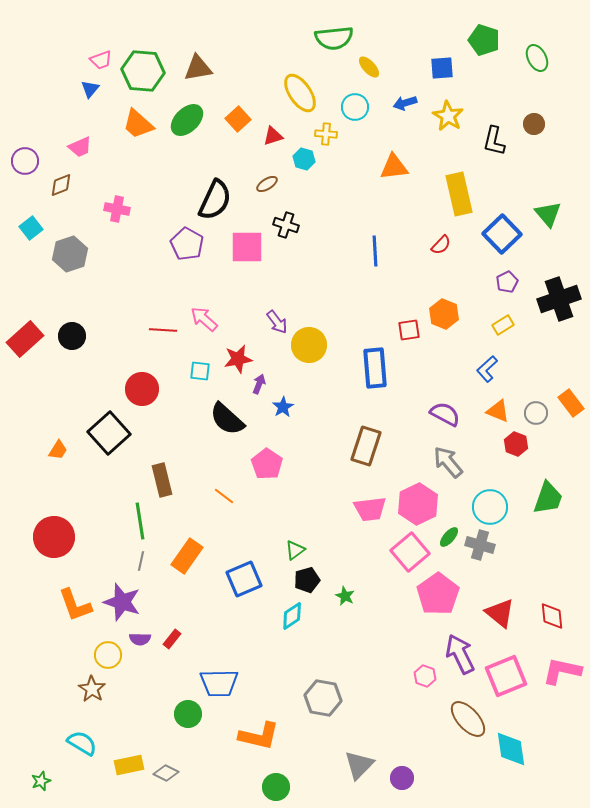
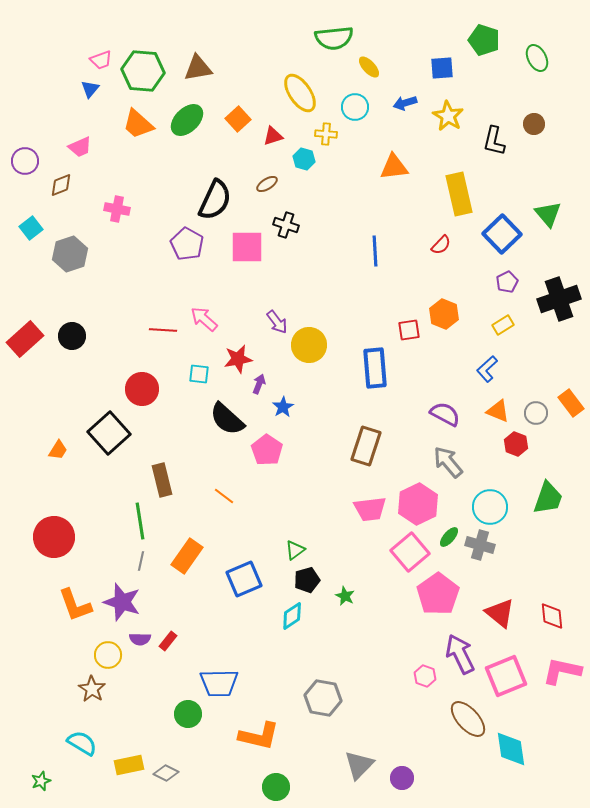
cyan square at (200, 371): moved 1 px left, 3 px down
pink pentagon at (267, 464): moved 14 px up
red rectangle at (172, 639): moved 4 px left, 2 px down
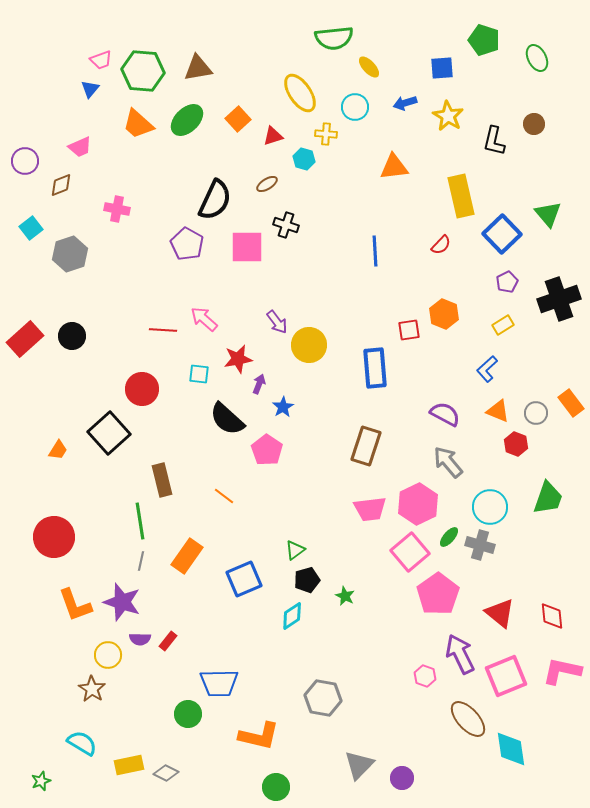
yellow rectangle at (459, 194): moved 2 px right, 2 px down
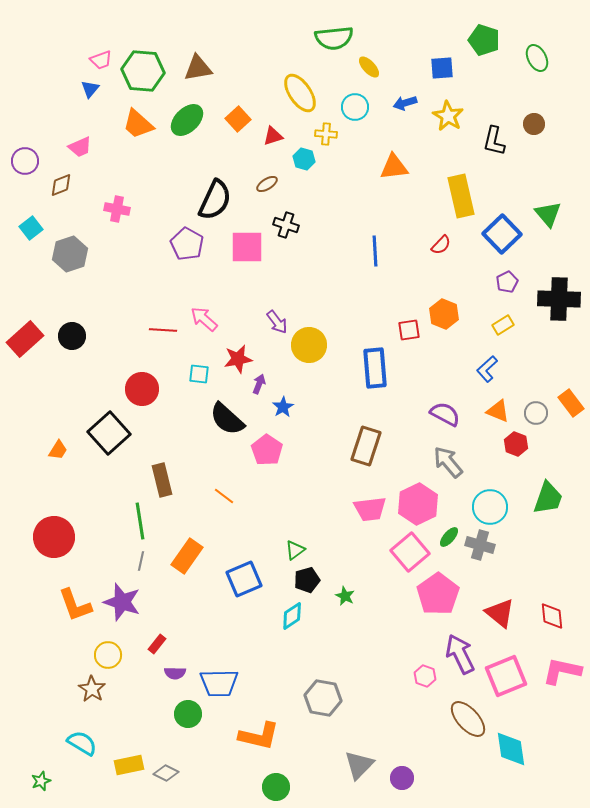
black cross at (559, 299): rotated 21 degrees clockwise
purple semicircle at (140, 639): moved 35 px right, 34 px down
red rectangle at (168, 641): moved 11 px left, 3 px down
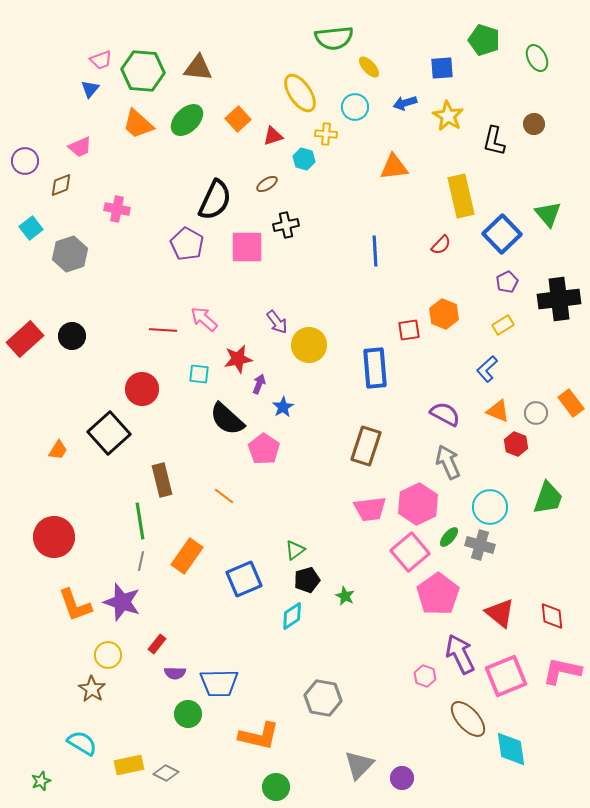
brown triangle at (198, 68): rotated 16 degrees clockwise
black cross at (286, 225): rotated 30 degrees counterclockwise
black cross at (559, 299): rotated 9 degrees counterclockwise
pink pentagon at (267, 450): moved 3 px left, 1 px up
gray arrow at (448, 462): rotated 16 degrees clockwise
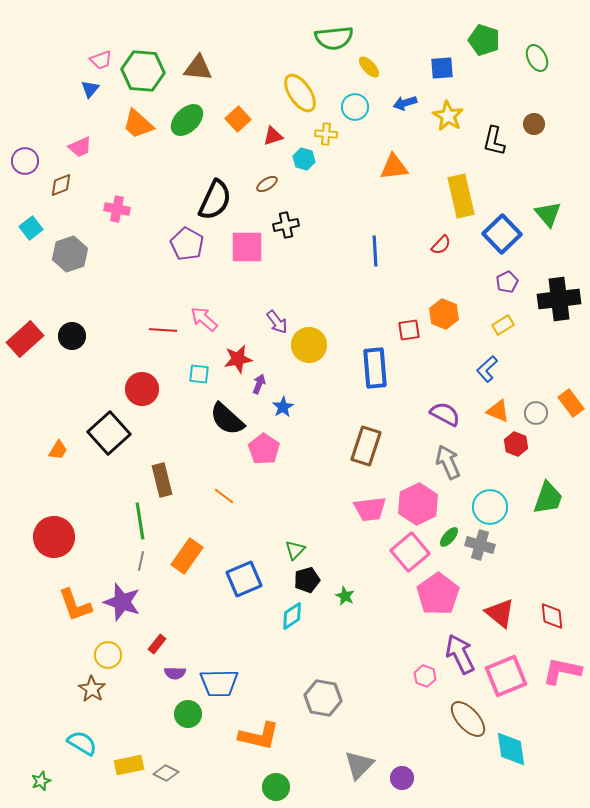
green triangle at (295, 550): rotated 10 degrees counterclockwise
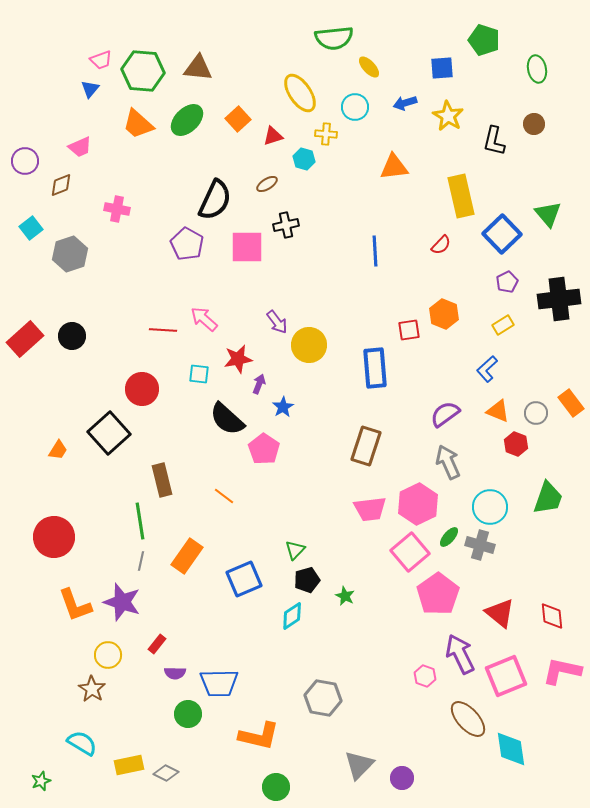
green ellipse at (537, 58): moved 11 px down; rotated 16 degrees clockwise
purple semicircle at (445, 414): rotated 64 degrees counterclockwise
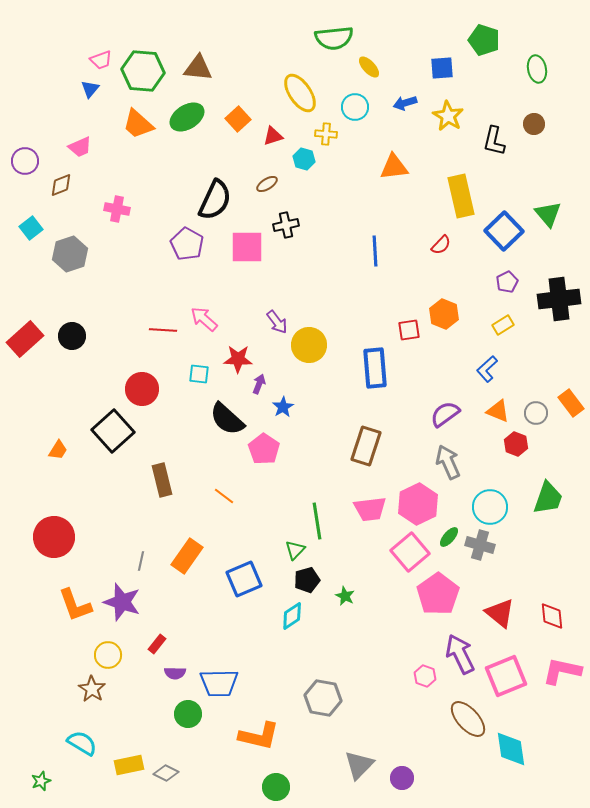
green ellipse at (187, 120): moved 3 px up; rotated 12 degrees clockwise
blue square at (502, 234): moved 2 px right, 3 px up
red star at (238, 359): rotated 12 degrees clockwise
black square at (109, 433): moved 4 px right, 2 px up
green line at (140, 521): moved 177 px right
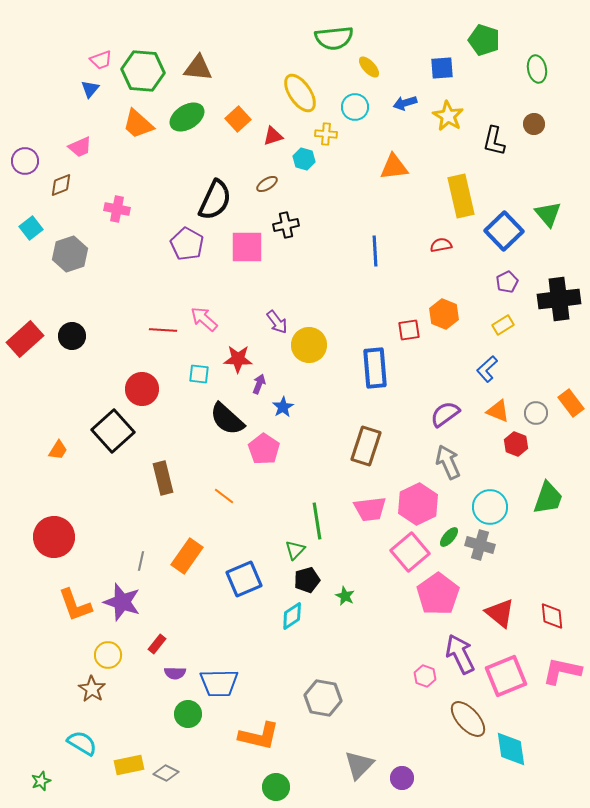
red semicircle at (441, 245): rotated 145 degrees counterclockwise
brown rectangle at (162, 480): moved 1 px right, 2 px up
